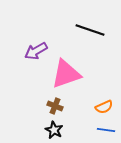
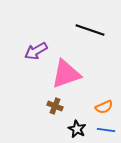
black star: moved 23 px right, 1 px up
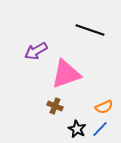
blue line: moved 6 px left, 1 px up; rotated 54 degrees counterclockwise
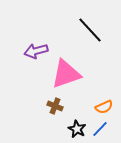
black line: rotated 28 degrees clockwise
purple arrow: rotated 15 degrees clockwise
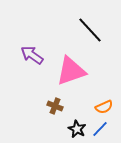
purple arrow: moved 4 px left, 4 px down; rotated 50 degrees clockwise
pink triangle: moved 5 px right, 3 px up
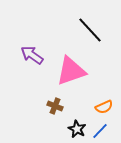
blue line: moved 2 px down
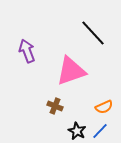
black line: moved 3 px right, 3 px down
purple arrow: moved 5 px left, 4 px up; rotated 35 degrees clockwise
black star: moved 2 px down
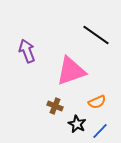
black line: moved 3 px right, 2 px down; rotated 12 degrees counterclockwise
orange semicircle: moved 7 px left, 5 px up
black star: moved 7 px up
